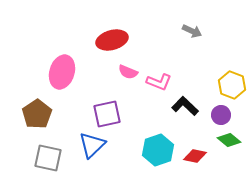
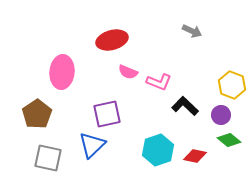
pink ellipse: rotated 12 degrees counterclockwise
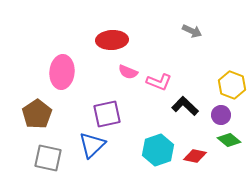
red ellipse: rotated 12 degrees clockwise
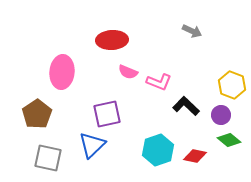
black L-shape: moved 1 px right
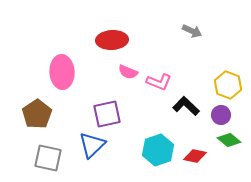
pink ellipse: rotated 8 degrees counterclockwise
yellow hexagon: moved 4 px left
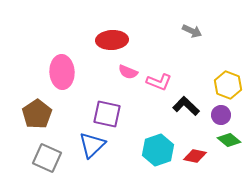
purple square: rotated 24 degrees clockwise
gray square: moved 1 px left; rotated 12 degrees clockwise
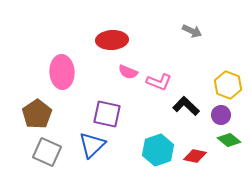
gray square: moved 6 px up
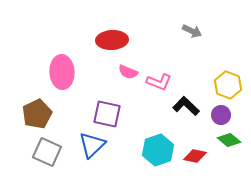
brown pentagon: rotated 8 degrees clockwise
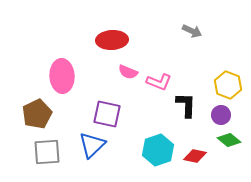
pink ellipse: moved 4 px down
black L-shape: moved 1 px up; rotated 48 degrees clockwise
gray square: rotated 28 degrees counterclockwise
